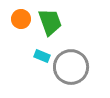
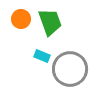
gray circle: moved 1 px left, 2 px down
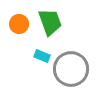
orange circle: moved 2 px left, 5 px down
gray circle: moved 1 px right
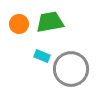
green trapezoid: rotated 80 degrees counterclockwise
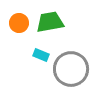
orange circle: moved 1 px up
cyan rectangle: moved 1 px left, 1 px up
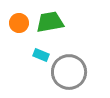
gray circle: moved 2 px left, 3 px down
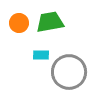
cyan rectangle: rotated 21 degrees counterclockwise
